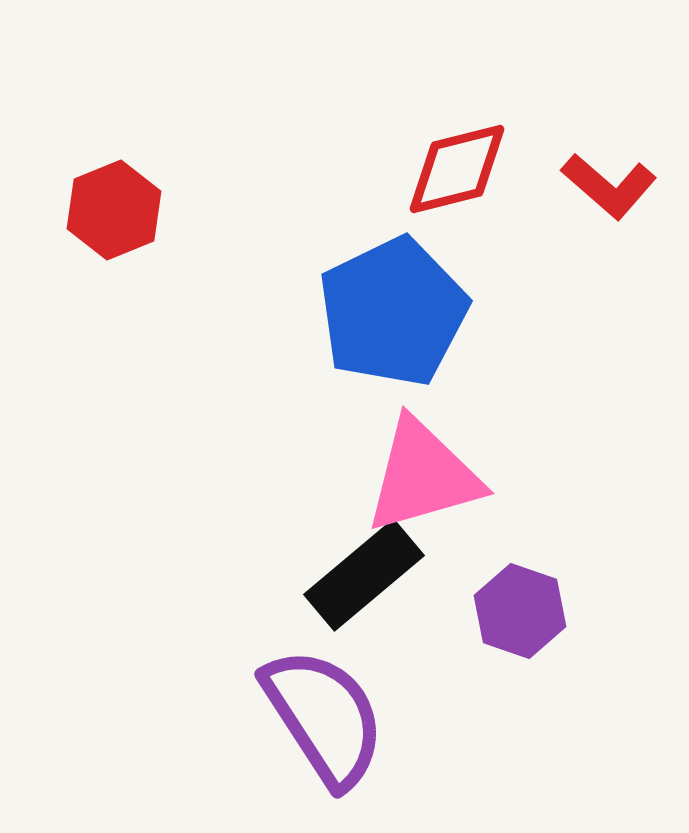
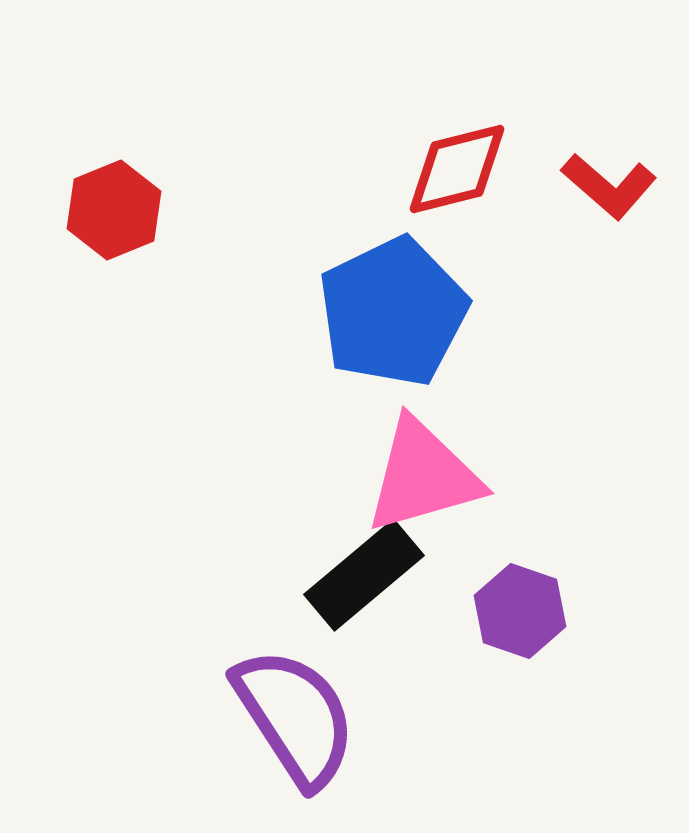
purple semicircle: moved 29 px left
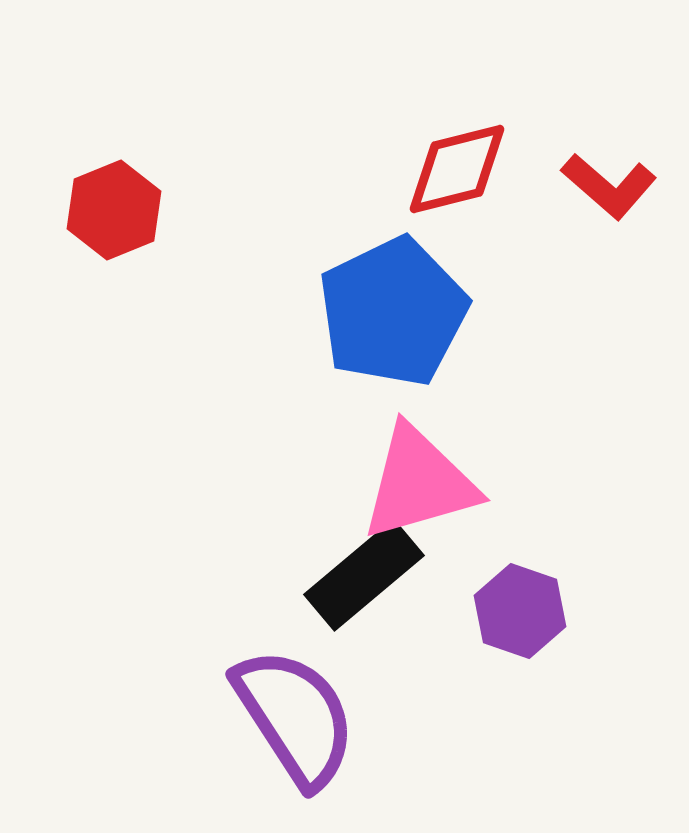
pink triangle: moved 4 px left, 7 px down
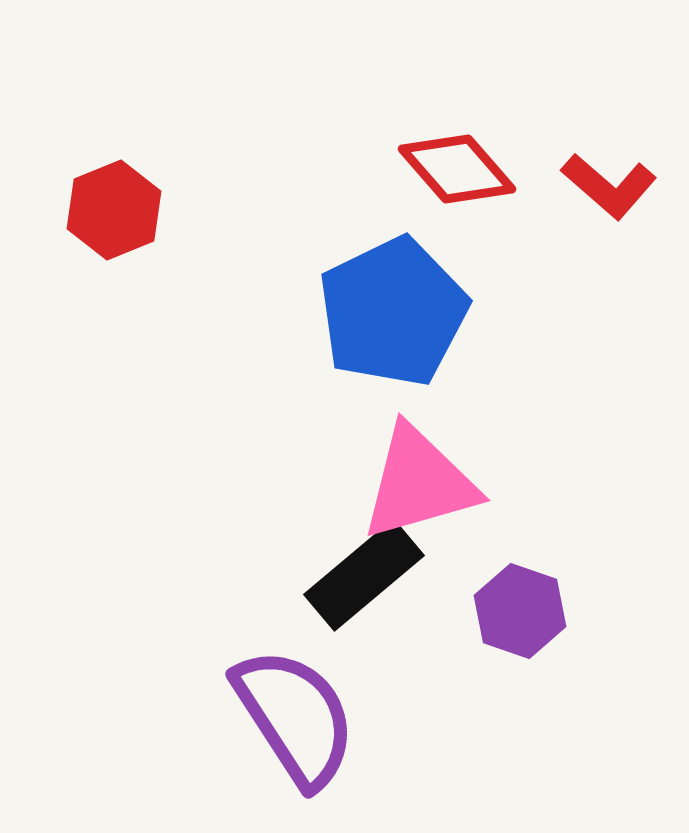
red diamond: rotated 63 degrees clockwise
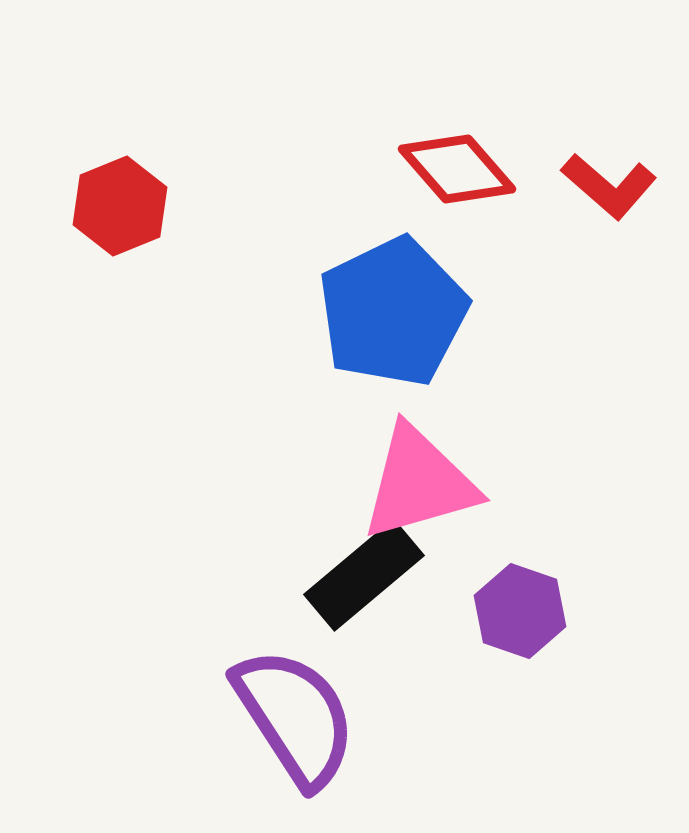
red hexagon: moved 6 px right, 4 px up
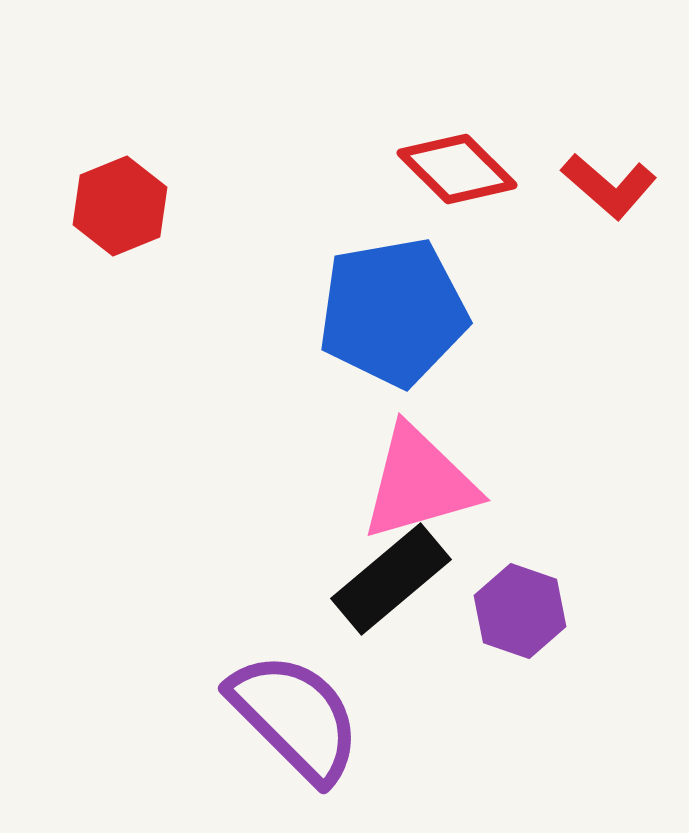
red diamond: rotated 4 degrees counterclockwise
blue pentagon: rotated 16 degrees clockwise
black rectangle: moved 27 px right, 4 px down
purple semicircle: rotated 12 degrees counterclockwise
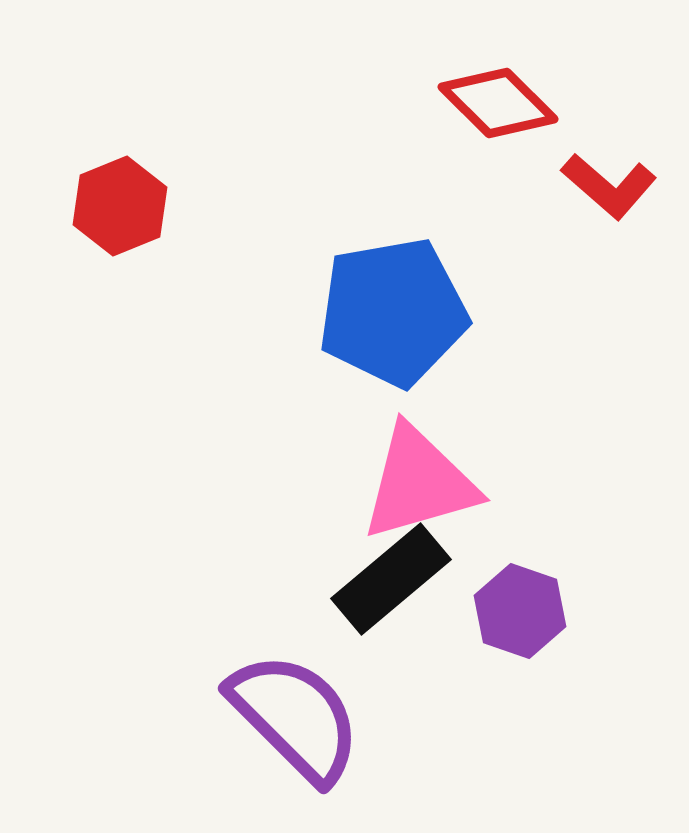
red diamond: moved 41 px right, 66 px up
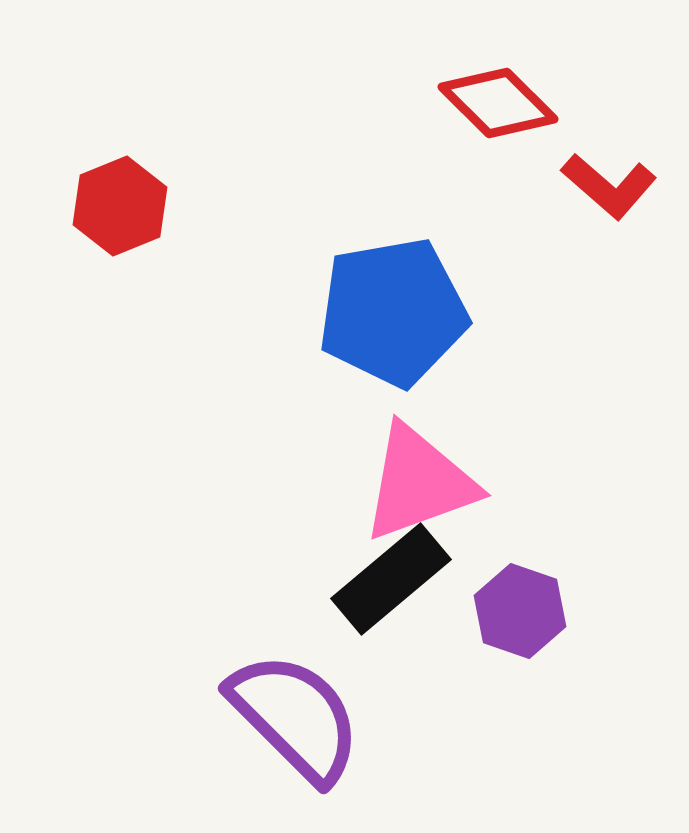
pink triangle: rotated 4 degrees counterclockwise
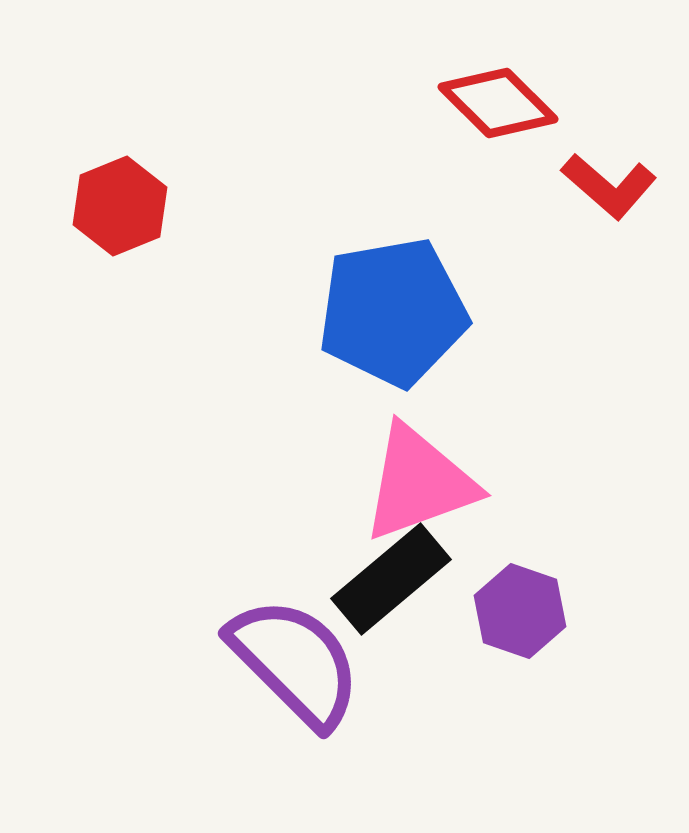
purple semicircle: moved 55 px up
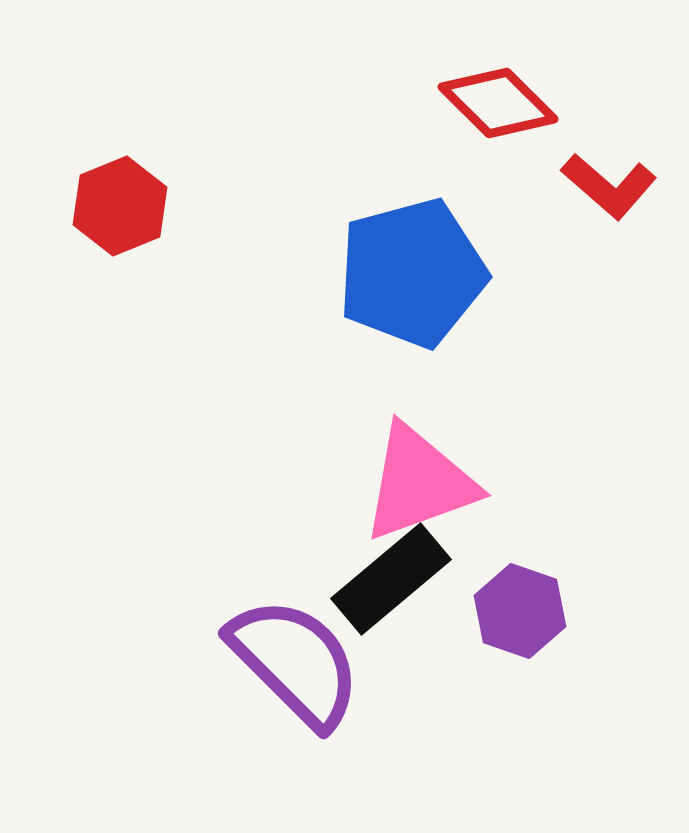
blue pentagon: moved 19 px right, 39 px up; rotated 5 degrees counterclockwise
